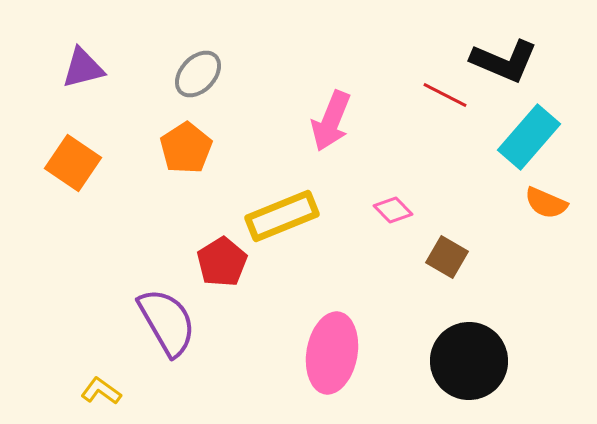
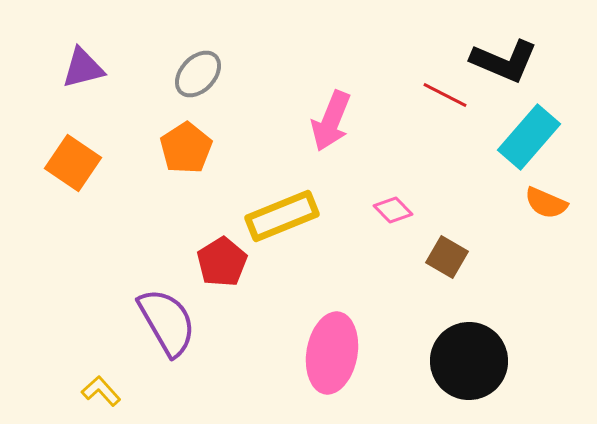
yellow L-shape: rotated 12 degrees clockwise
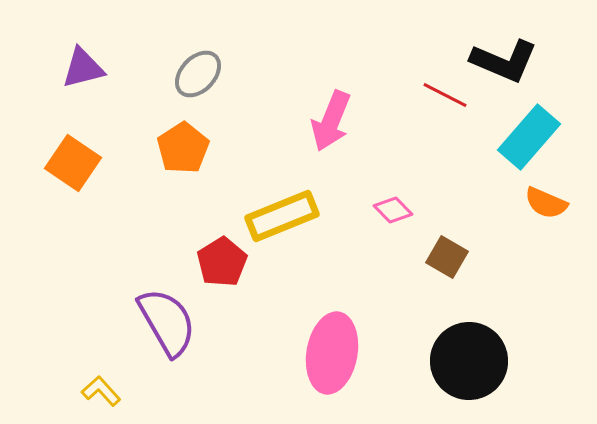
orange pentagon: moved 3 px left
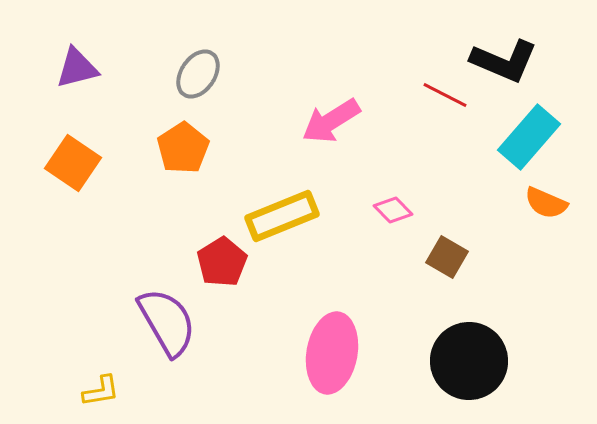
purple triangle: moved 6 px left
gray ellipse: rotated 9 degrees counterclockwise
pink arrow: rotated 36 degrees clockwise
yellow L-shape: rotated 123 degrees clockwise
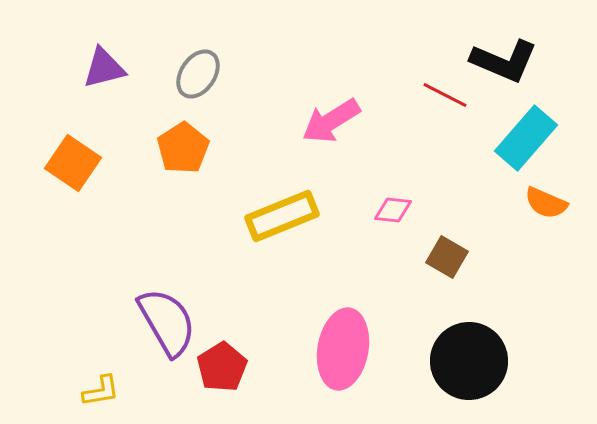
purple triangle: moved 27 px right
cyan rectangle: moved 3 px left, 1 px down
pink diamond: rotated 39 degrees counterclockwise
red pentagon: moved 105 px down
pink ellipse: moved 11 px right, 4 px up
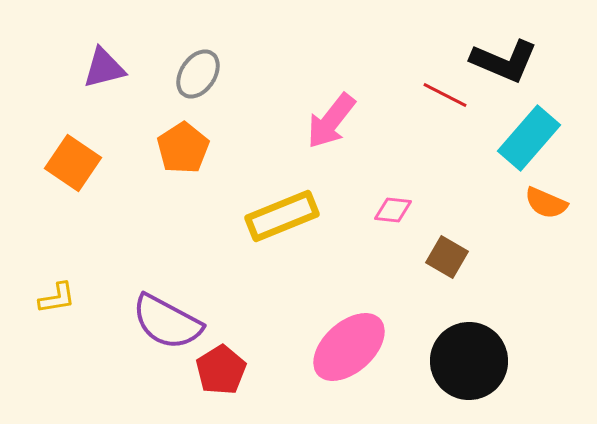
pink arrow: rotated 20 degrees counterclockwise
cyan rectangle: moved 3 px right
purple semicircle: rotated 148 degrees clockwise
pink ellipse: moved 6 px right, 2 px up; rotated 38 degrees clockwise
red pentagon: moved 1 px left, 3 px down
yellow L-shape: moved 44 px left, 93 px up
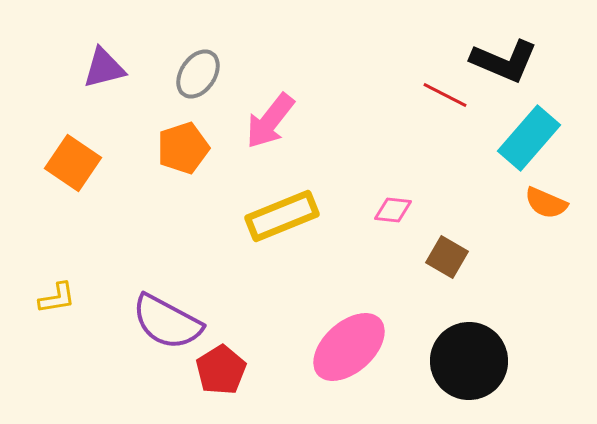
pink arrow: moved 61 px left
orange pentagon: rotated 15 degrees clockwise
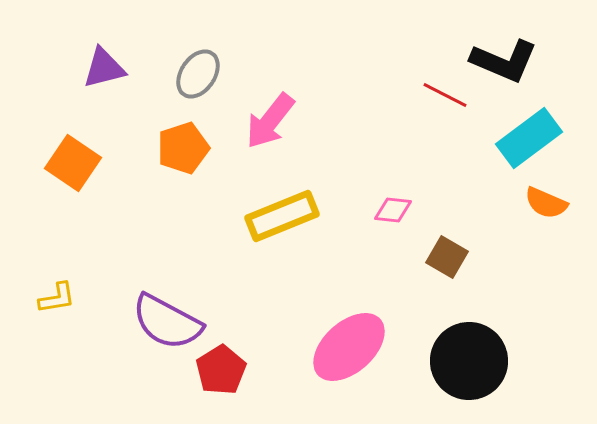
cyan rectangle: rotated 12 degrees clockwise
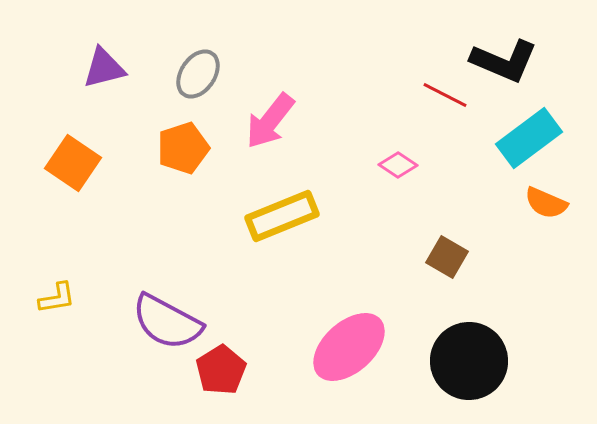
pink diamond: moved 5 px right, 45 px up; rotated 27 degrees clockwise
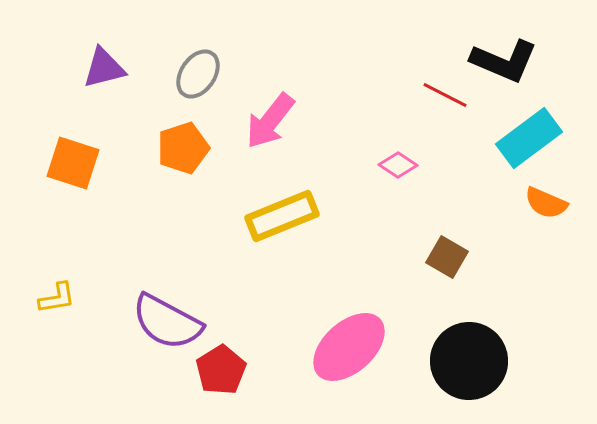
orange square: rotated 16 degrees counterclockwise
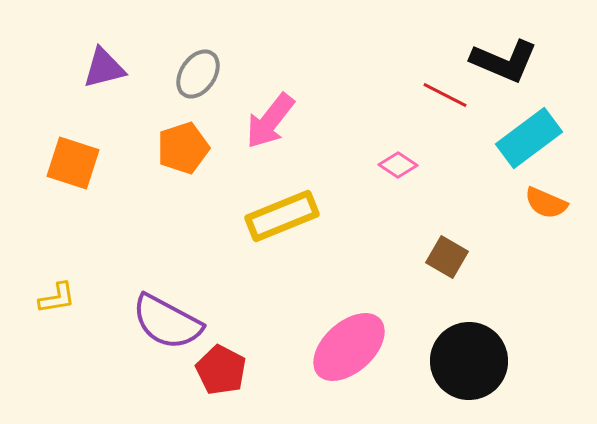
red pentagon: rotated 12 degrees counterclockwise
